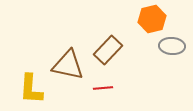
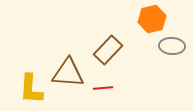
brown triangle: moved 8 px down; rotated 8 degrees counterclockwise
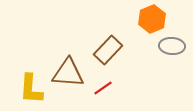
orange hexagon: rotated 8 degrees counterclockwise
red line: rotated 30 degrees counterclockwise
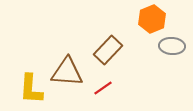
brown triangle: moved 1 px left, 1 px up
